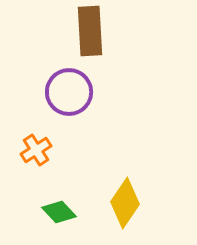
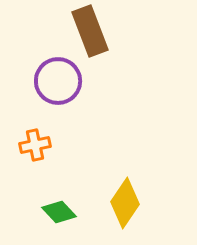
brown rectangle: rotated 18 degrees counterclockwise
purple circle: moved 11 px left, 11 px up
orange cross: moved 1 px left, 5 px up; rotated 20 degrees clockwise
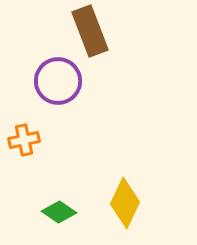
orange cross: moved 11 px left, 5 px up
yellow diamond: rotated 9 degrees counterclockwise
green diamond: rotated 12 degrees counterclockwise
